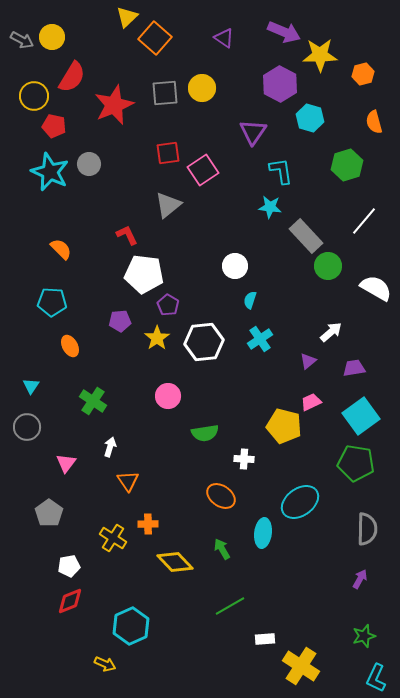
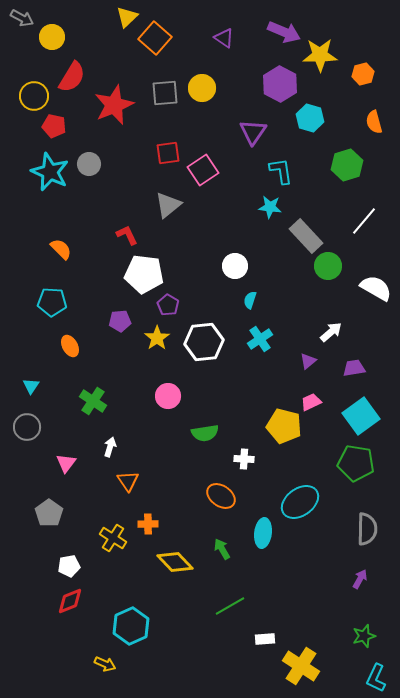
gray arrow at (22, 40): moved 22 px up
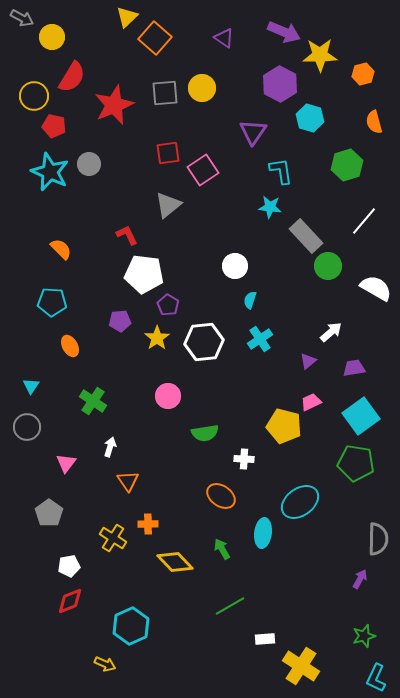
gray semicircle at (367, 529): moved 11 px right, 10 px down
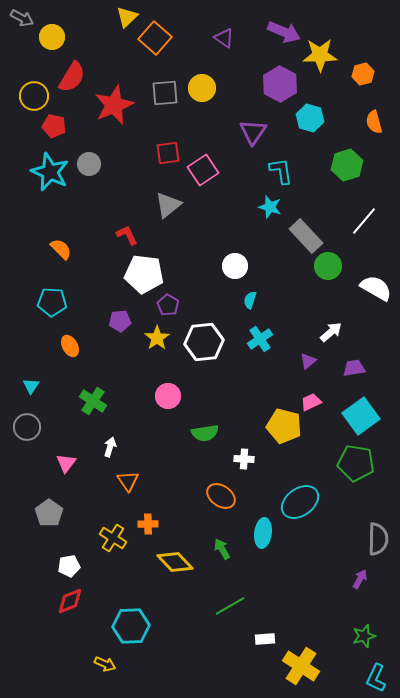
cyan star at (270, 207): rotated 10 degrees clockwise
cyan hexagon at (131, 626): rotated 21 degrees clockwise
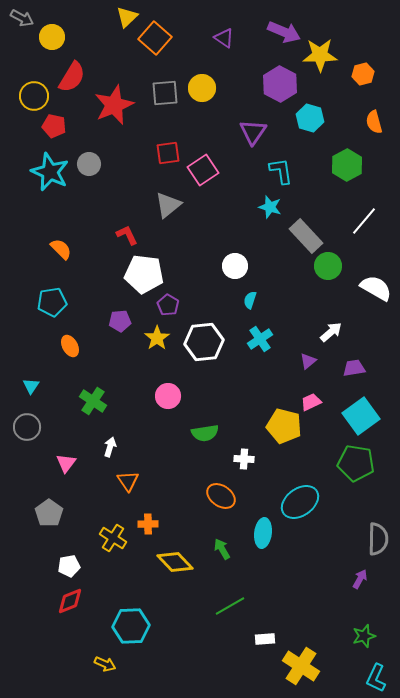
green hexagon at (347, 165): rotated 12 degrees counterclockwise
cyan pentagon at (52, 302): rotated 12 degrees counterclockwise
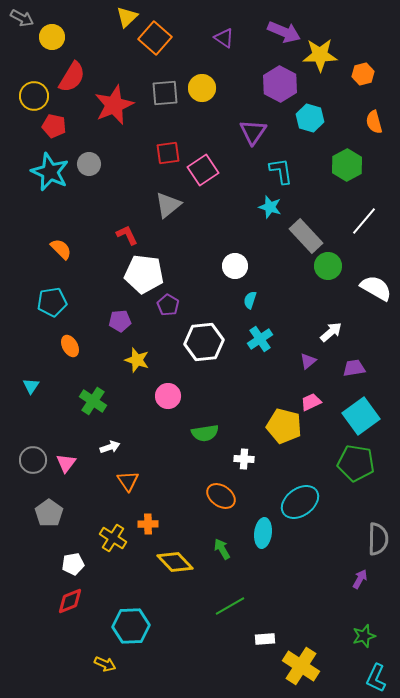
yellow star at (157, 338): moved 20 px left, 22 px down; rotated 20 degrees counterclockwise
gray circle at (27, 427): moved 6 px right, 33 px down
white arrow at (110, 447): rotated 54 degrees clockwise
white pentagon at (69, 566): moved 4 px right, 2 px up
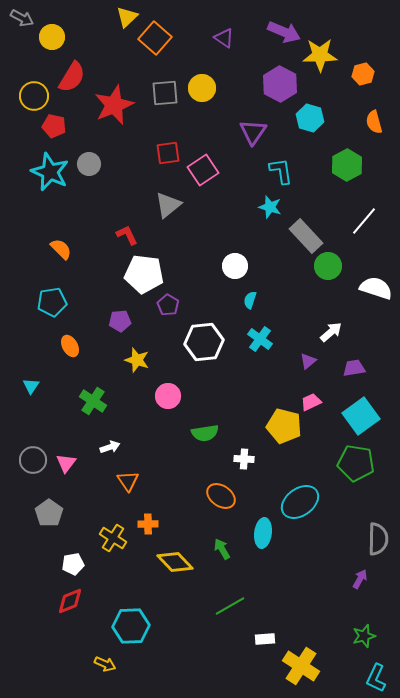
white semicircle at (376, 288): rotated 12 degrees counterclockwise
cyan cross at (260, 339): rotated 20 degrees counterclockwise
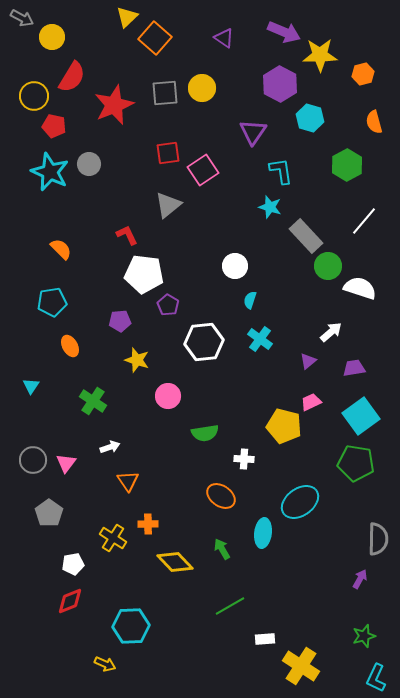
white semicircle at (376, 288): moved 16 px left
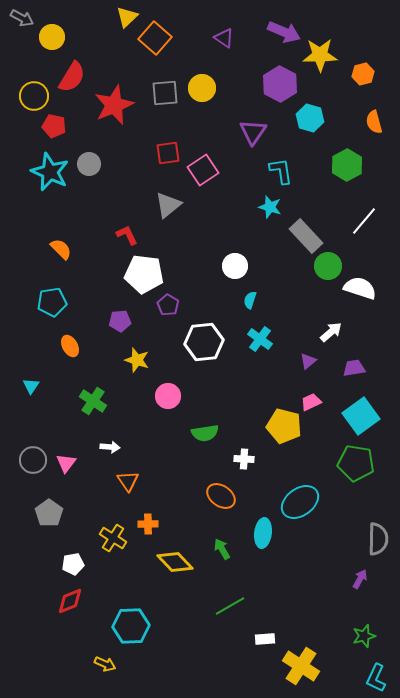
white arrow at (110, 447): rotated 24 degrees clockwise
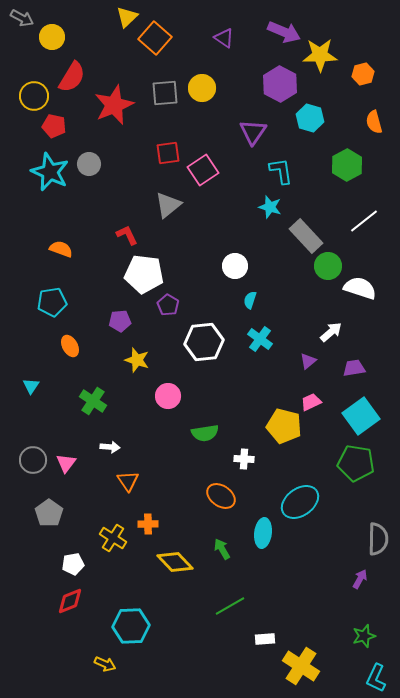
white line at (364, 221): rotated 12 degrees clockwise
orange semicircle at (61, 249): rotated 25 degrees counterclockwise
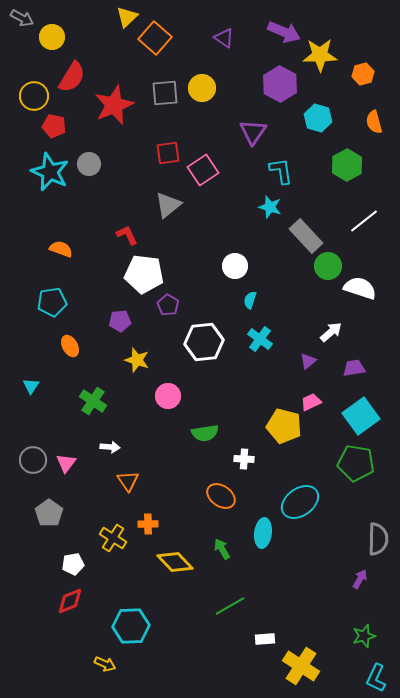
cyan hexagon at (310, 118): moved 8 px right
